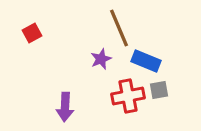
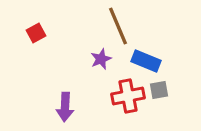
brown line: moved 1 px left, 2 px up
red square: moved 4 px right
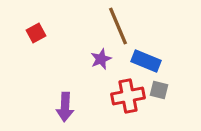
gray square: rotated 24 degrees clockwise
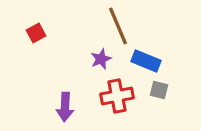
red cross: moved 11 px left
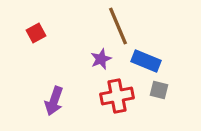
purple arrow: moved 11 px left, 6 px up; rotated 16 degrees clockwise
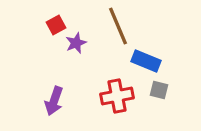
red square: moved 20 px right, 8 px up
purple star: moved 25 px left, 16 px up
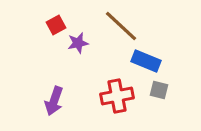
brown line: moved 3 px right; rotated 24 degrees counterclockwise
purple star: moved 2 px right; rotated 10 degrees clockwise
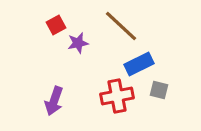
blue rectangle: moved 7 px left, 3 px down; rotated 48 degrees counterclockwise
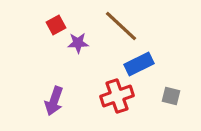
purple star: rotated 10 degrees clockwise
gray square: moved 12 px right, 6 px down
red cross: rotated 8 degrees counterclockwise
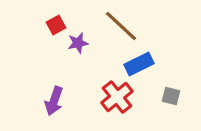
purple star: rotated 10 degrees counterclockwise
red cross: moved 1 px down; rotated 20 degrees counterclockwise
